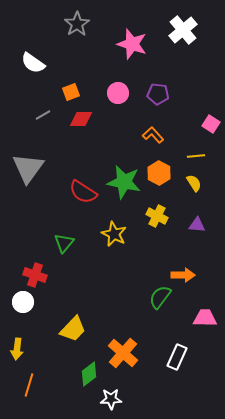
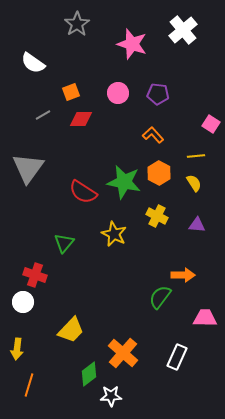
yellow trapezoid: moved 2 px left, 1 px down
white star: moved 3 px up
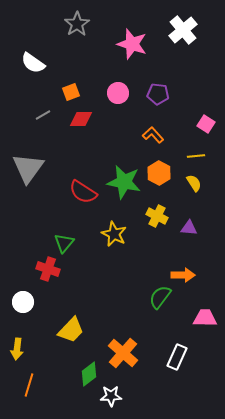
pink square: moved 5 px left
purple triangle: moved 8 px left, 3 px down
red cross: moved 13 px right, 6 px up
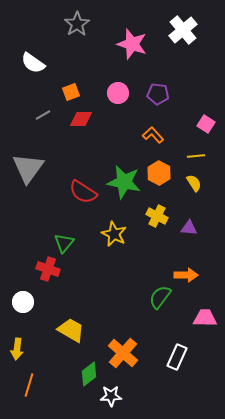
orange arrow: moved 3 px right
yellow trapezoid: rotated 104 degrees counterclockwise
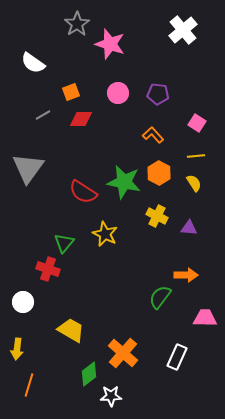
pink star: moved 22 px left
pink square: moved 9 px left, 1 px up
yellow star: moved 9 px left
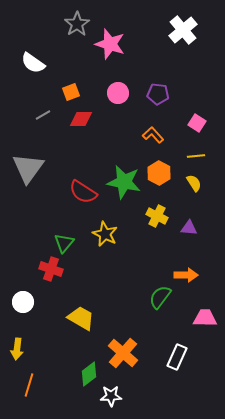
red cross: moved 3 px right
yellow trapezoid: moved 10 px right, 12 px up
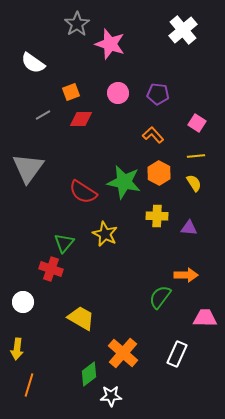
yellow cross: rotated 25 degrees counterclockwise
white rectangle: moved 3 px up
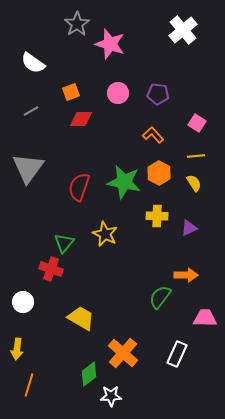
gray line: moved 12 px left, 4 px up
red semicircle: moved 4 px left, 5 px up; rotated 76 degrees clockwise
purple triangle: rotated 30 degrees counterclockwise
